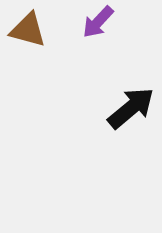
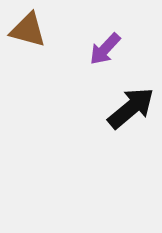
purple arrow: moved 7 px right, 27 px down
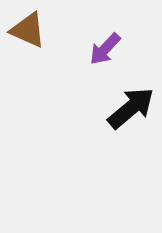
brown triangle: rotated 9 degrees clockwise
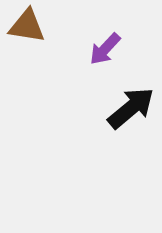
brown triangle: moved 1 px left, 4 px up; rotated 15 degrees counterclockwise
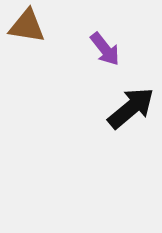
purple arrow: rotated 81 degrees counterclockwise
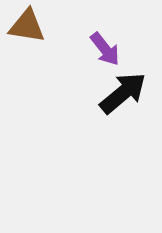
black arrow: moved 8 px left, 15 px up
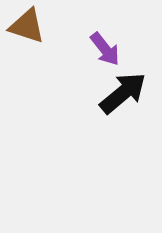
brown triangle: rotated 9 degrees clockwise
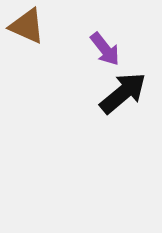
brown triangle: rotated 6 degrees clockwise
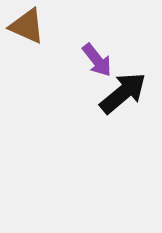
purple arrow: moved 8 px left, 11 px down
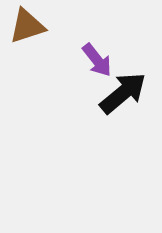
brown triangle: rotated 42 degrees counterclockwise
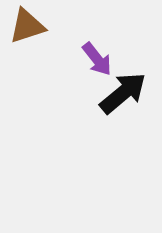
purple arrow: moved 1 px up
